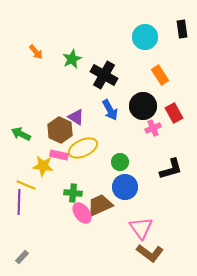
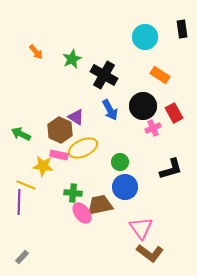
orange rectangle: rotated 24 degrees counterclockwise
brown trapezoid: rotated 12 degrees clockwise
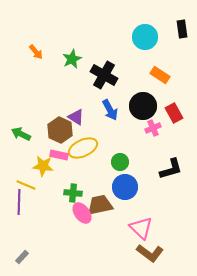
pink triangle: rotated 10 degrees counterclockwise
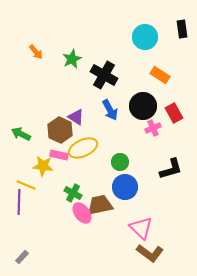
green cross: rotated 24 degrees clockwise
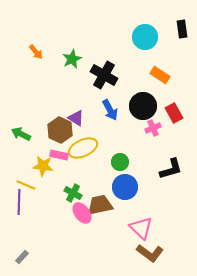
purple triangle: moved 1 px down
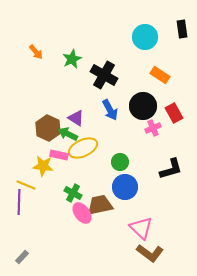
brown hexagon: moved 12 px left, 2 px up
green arrow: moved 47 px right
